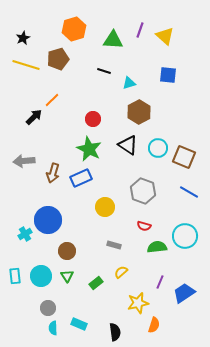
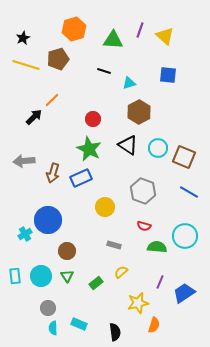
green semicircle at (157, 247): rotated 12 degrees clockwise
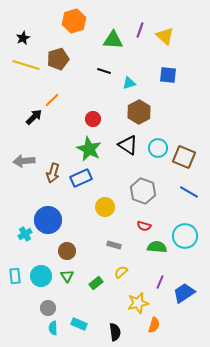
orange hexagon at (74, 29): moved 8 px up
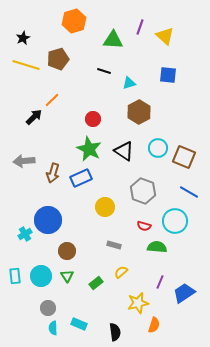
purple line at (140, 30): moved 3 px up
black triangle at (128, 145): moved 4 px left, 6 px down
cyan circle at (185, 236): moved 10 px left, 15 px up
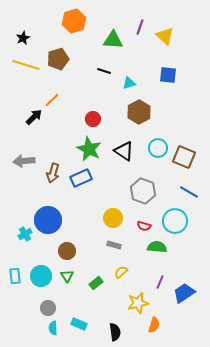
yellow circle at (105, 207): moved 8 px right, 11 px down
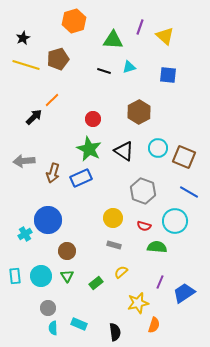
cyan triangle at (129, 83): moved 16 px up
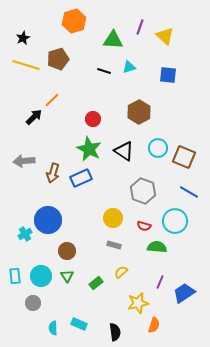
gray circle at (48, 308): moved 15 px left, 5 px up
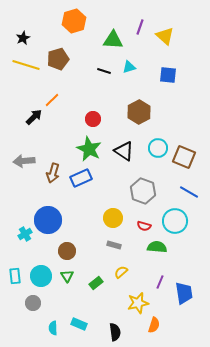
blue trapezoid at (184, 293): rotated 115 degrees clockwise
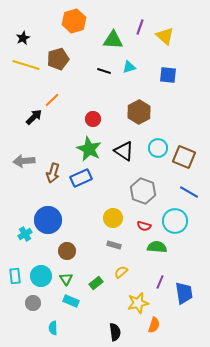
green triangle at (67, 276): moved 1 px left, 3 px down
cyan rectangle at (79, 324): moved 8 px left, 23 px up
